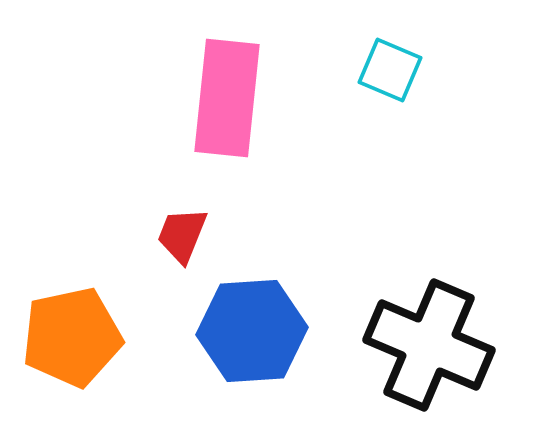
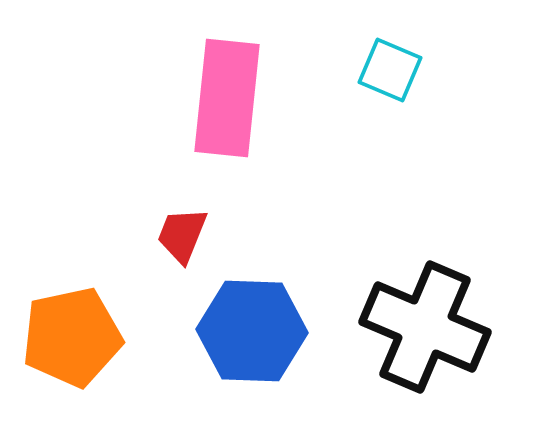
blue hexagon: rotated 6 degrees clockwise
black cross: moved 4 px left, 18 px up
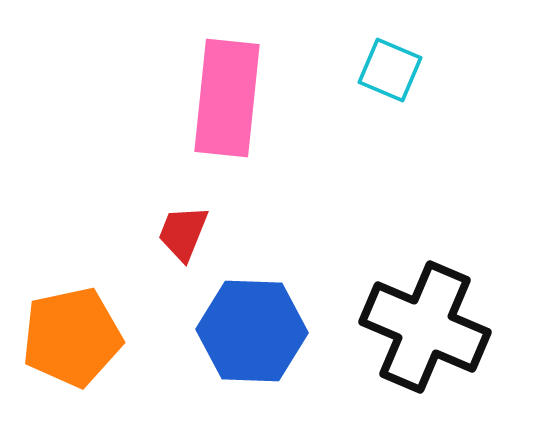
red trapezoid: moved 1 px right, 2 px up
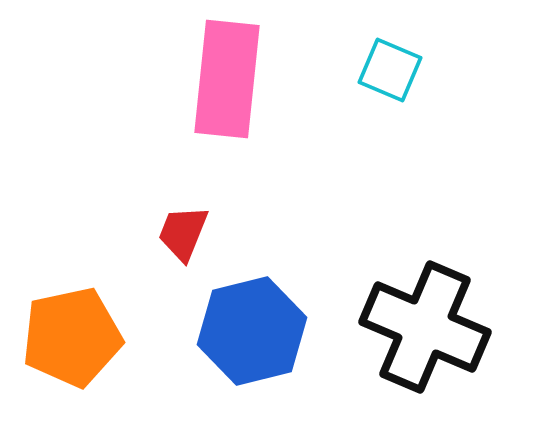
pink rectangle: moved 19 px up
blue hexagon: rotated 16 degrees counterclockwise
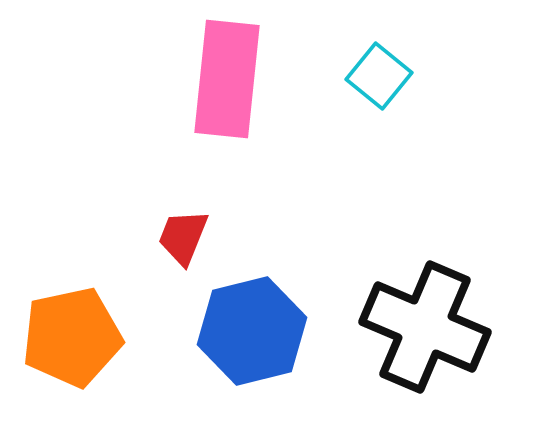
cyan square: moved 11 px left, 6 px down; rotated 16 degrees clockwise
red trapezoid: moved 4 px down
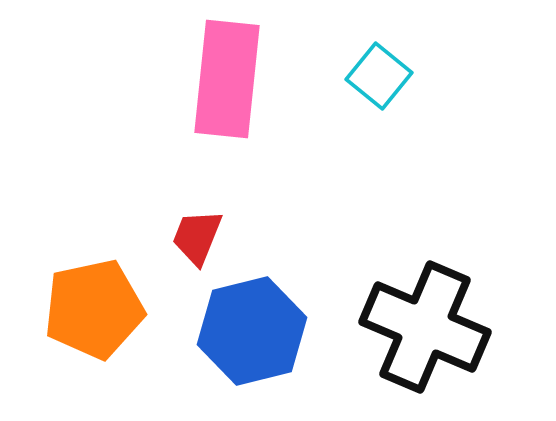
red trapezoid: moved 14 px right
orange pentagon: moved 22 px right, 28 px up
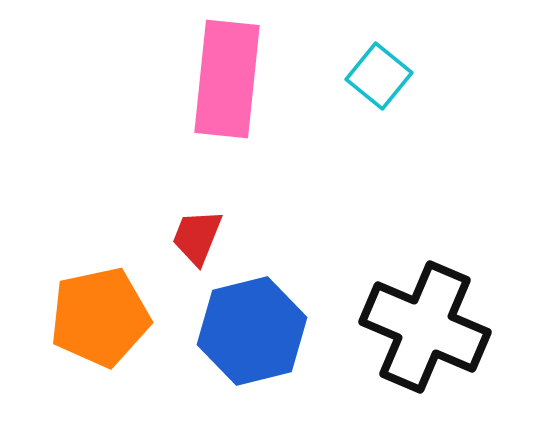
orange pentagon: moved 6 px right, 8 px down
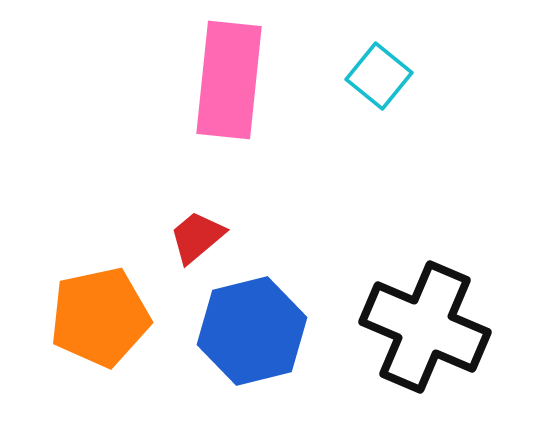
pink rectangle: moved 2 px right, 1 px down
red trapezoid: rotated 28 degrees clockwise
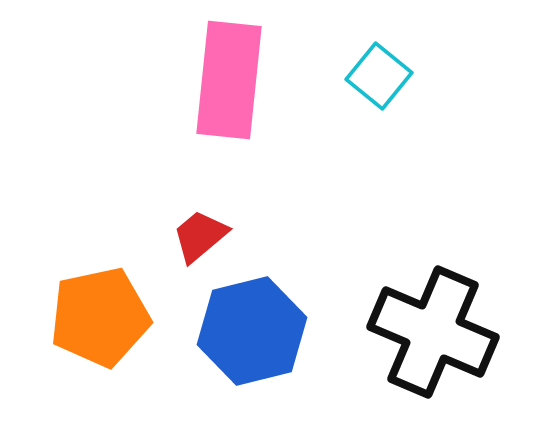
red trapezoid: moved 3 px right, 1 px up
black cross: moved 8 px right, 5 px down
